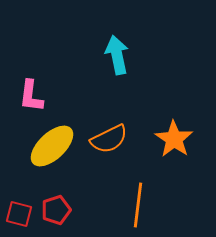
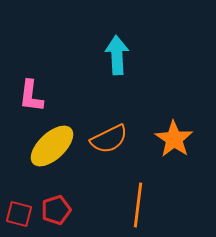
cyan arrow: rotated 9 degrees clockwise
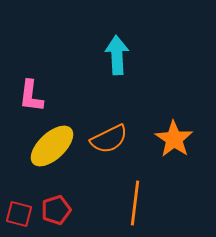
orange line: moved 3 px left, 2 px up
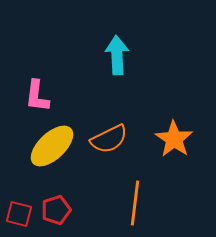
pink L-shape: moved 6 px right
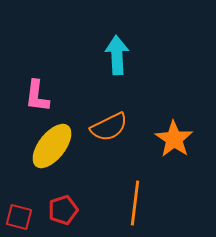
orange semicircle: moved 12 px up
yellow ellipse: rotated 9 degrees counterclockwise
red pentagon: moved 7 px right
red square: moved 3 px down
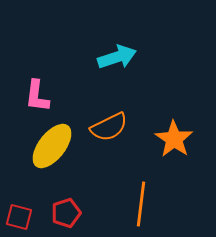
cyan arrow: moved 2 px down; rotated 75 degrees clockwise
orange line: moved 6 px right, 1 px down
red pentagon: moved 3 px right, 3 px down
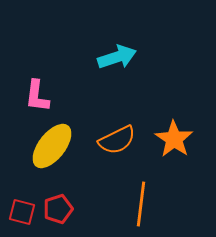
orange semicircle: moved 8 px right, 13 px down
red pentagon: moved 8 px left, 4 px up
red square: moved 3 px right, 5 px up
